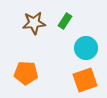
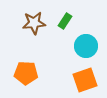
cyan circle: moved 2 px up
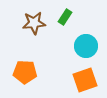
green rectangle: moved 4 px up
orange pentagon: moved 1 px left, 1 px up
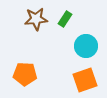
green rectangle: moved 2 px down
brown star: moved 2 px right, 4 px up
orange pentagon: moved 2 px down
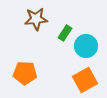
green rectangle: moved 14 px down
orange pentagon: moved 1 px up
orange square: rotated 10 degrees counterclockwise
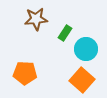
cyan circle: moved 3 px down
orange square: moved 3 px left; rotated 20 degrees counterclockwise
